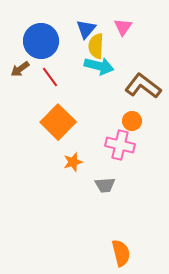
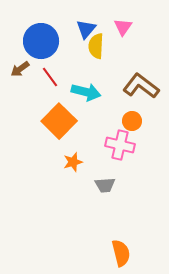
cyan arrow: moved 13 px left, 26 px down
brown L-shape: moved 2 px left
orange square: moved 1 px right, 1 px up
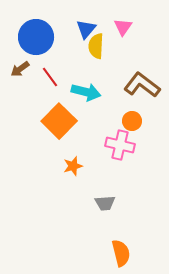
blue circle: moved 5 px left, 4 px up
brown L-shape: moved 1 px right, 1 px up
orange star: moved 4 px down
gray trapezoid: moved 18 px down
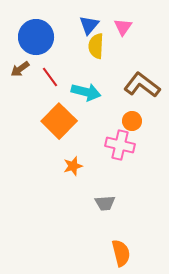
blue triangle: moved 3 px right, 4 px up
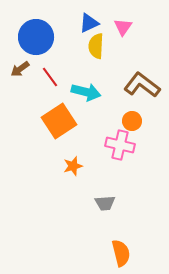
blue triangle: moved 2 px up; rotated 25 degrees clockwise
orange square: rotated 12 degrees clockwise
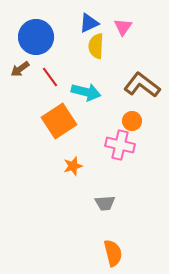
orange semicircle: moved 8 px left
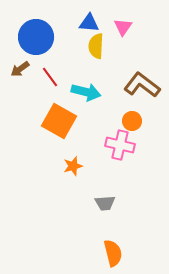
blue triangle: rotated 30 degrees clockwise
orange square: rotated 28 degrees counterclockwise
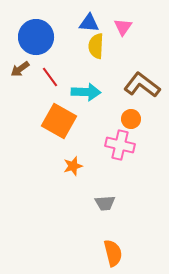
cyan arrow: rotated 12 degrees counterclockwise
orange circle: moved 1 px left, 2 px up
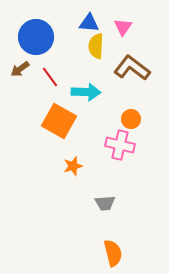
brown L-shape: moved 10 px left, 17 px up
